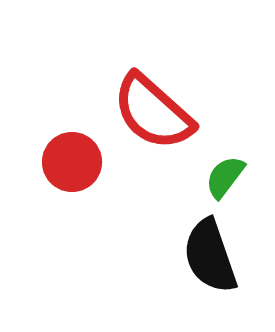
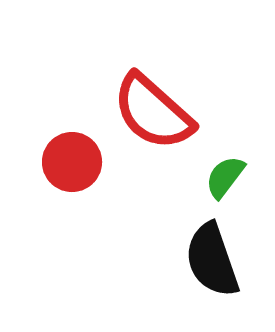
black semicircle: moved 2 px right, 4 px down
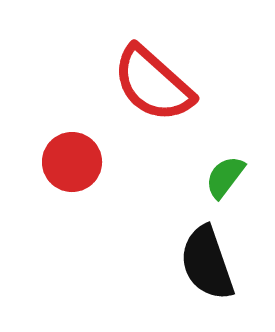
red semicircle: moved 28 px up
black semicircle: moved 5 px left, 3 px down
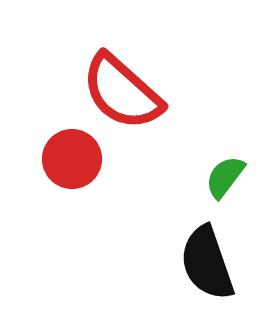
red semicircle: moved 31 px left, 8 px down
red circle: moved 3 px up
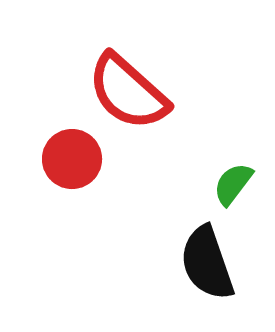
red semicircle: moved 6 px right
green semicircle: moved 8 px right, 7 px down
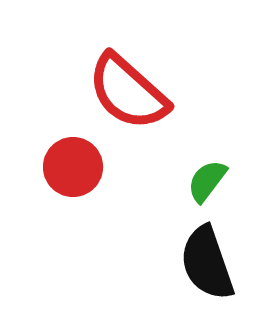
red circle: moved 1 px right, 8 px down
green semicircle: moved 26 px left, 3 px up
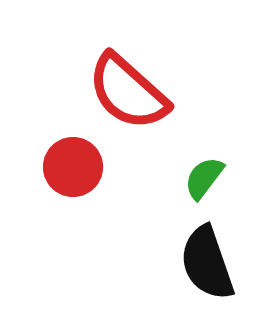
green semicircle: moved 3 px left, 3 px up
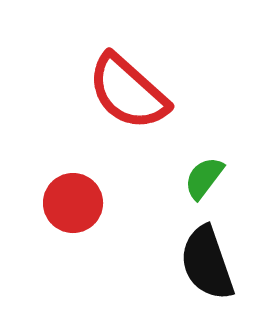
red circle: moved 36 px down
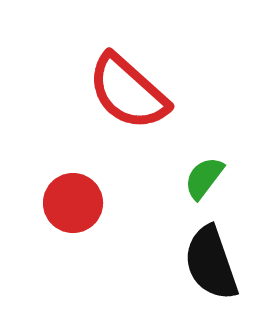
black semicircle: moved 4 px right
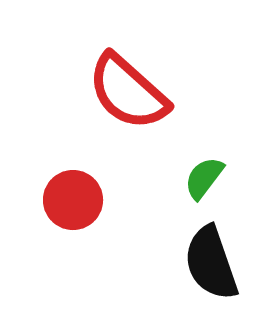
red circle: moved 3 px up
